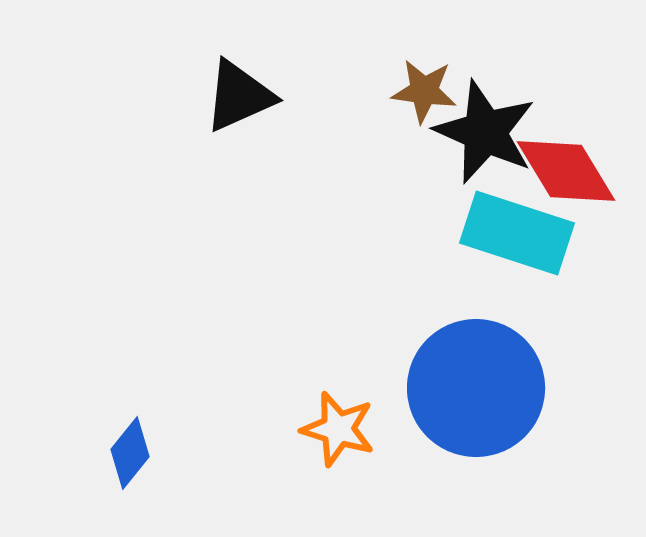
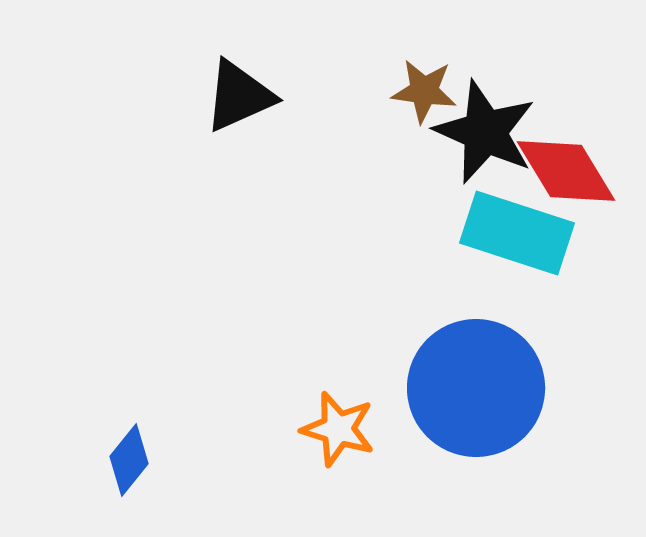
blue diamond: moved 1 px left, 7 px down
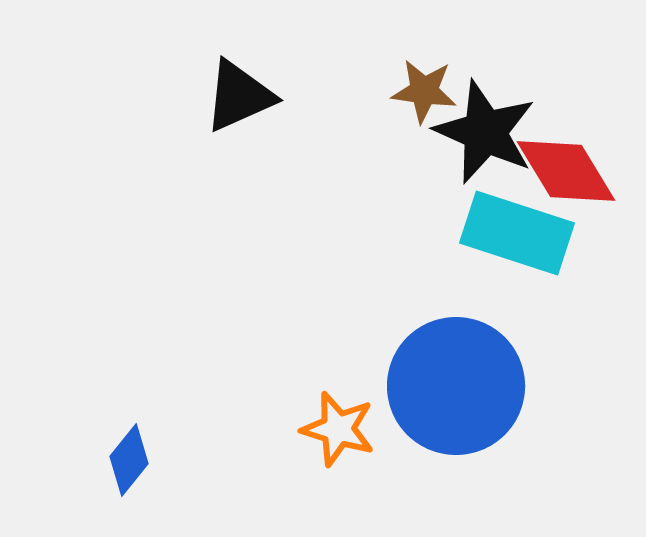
blue circle: moved 20 px left, 2 px up
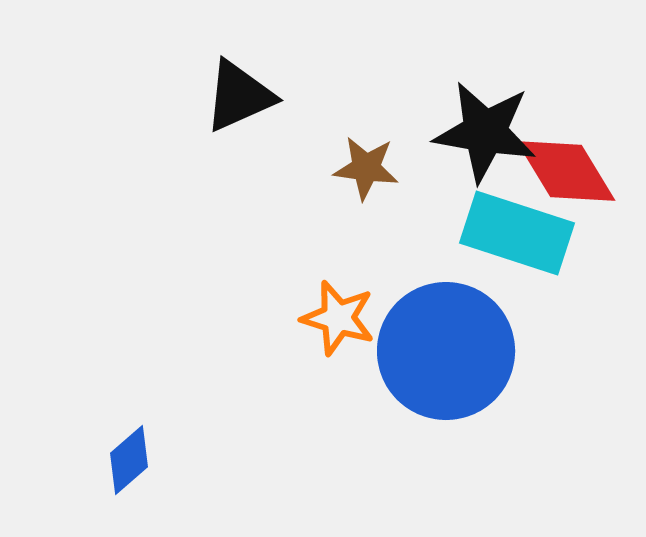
brown star: moved 58 px left, 77 px down
black star: rotated 14 degrees counterclockwise
blue circle: moved 10 px left, 35 px up
orange star: moved 111 px up
blue diamond: rotated 10 degrees clockwise
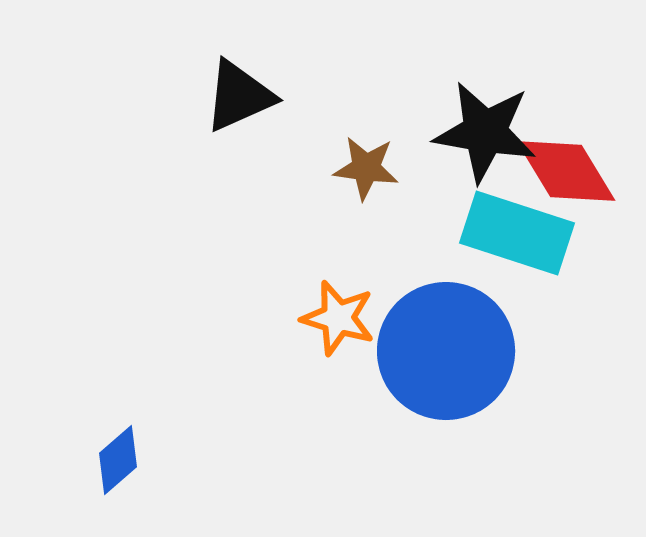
blue diamond: moved 11 px left
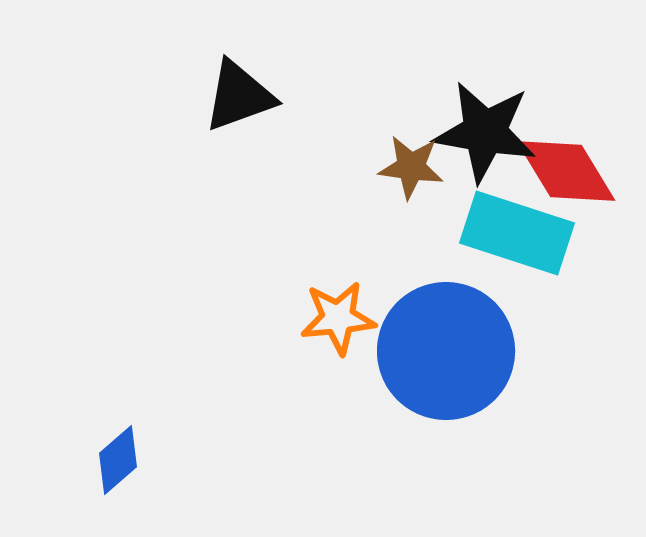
black triangle: rotated 4 degrees clockwise
brown star: moved 45 px right, 1 px up
orange star: rotated 22 degrees counterclockwise
